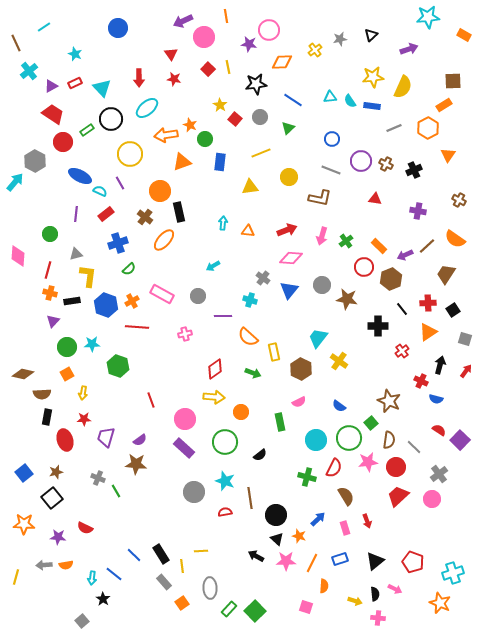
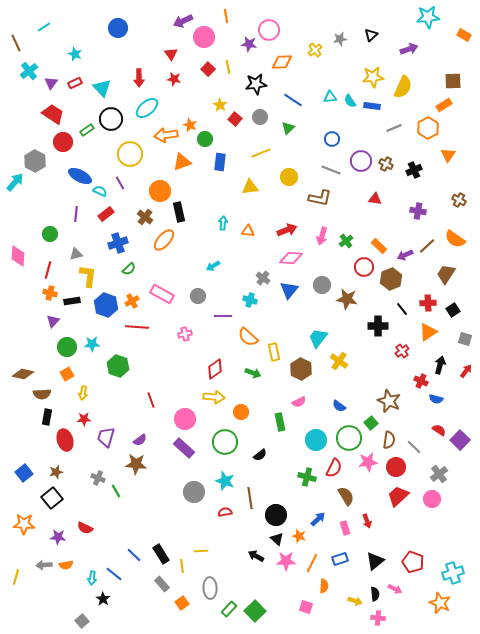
purple triangle at (51, 86): moved 3 px up; rotated 24 degrees counterclockwise
gray rectangle at (164, 582): moved 2 px left, 2 px down
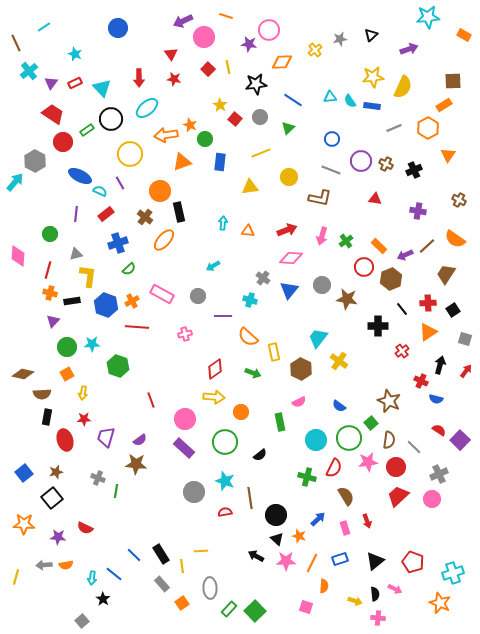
orange line at (226, 16): rotated 64 degrees counterclockwise
gray cross at (439, 474): rotated 12 degrees clockwise
green line at (116, 491): rotated 40 degrees clockwise
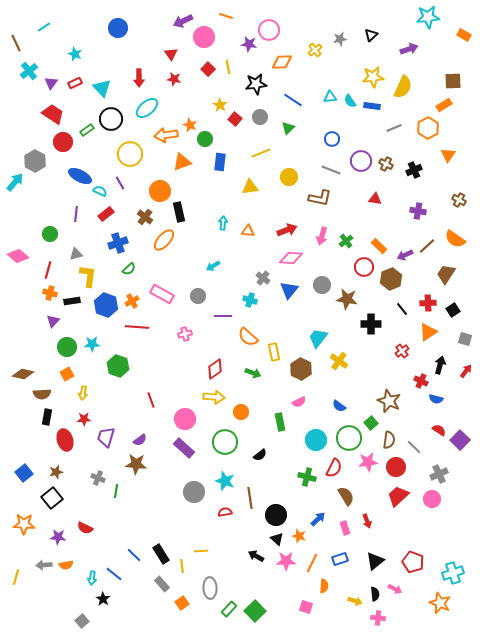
pink diamond at (18, 256): rotated 55 degrees counterclockwise
black cross at (378, 326): moved 7 px left, 2 px up
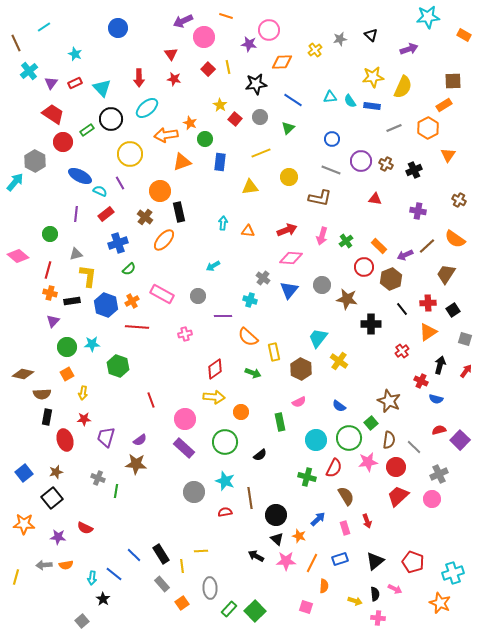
black triangle at (371, 35): rotated 32 degrees counterclockwise
orange star at (190, 125): moved 2 px up
red semicircle at (439, 430): rotated 48 degrees counterclockwise
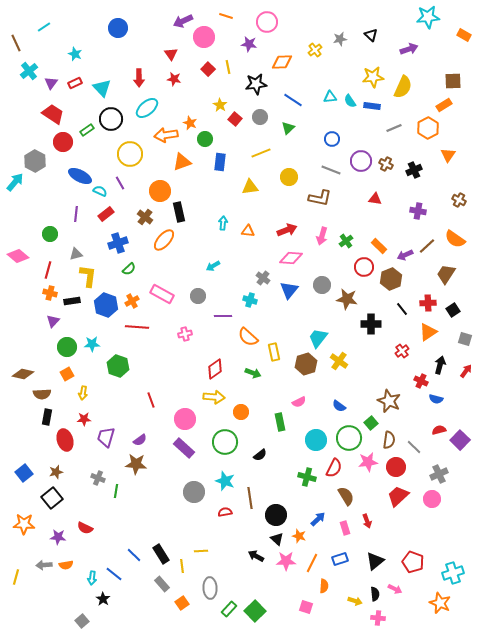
pink circle at (269, 30): moved 2 px left, 8 px up
brown hexagon at (301, 369): moved 5 px right, 5 px up; rotated 15 degrees clockwise
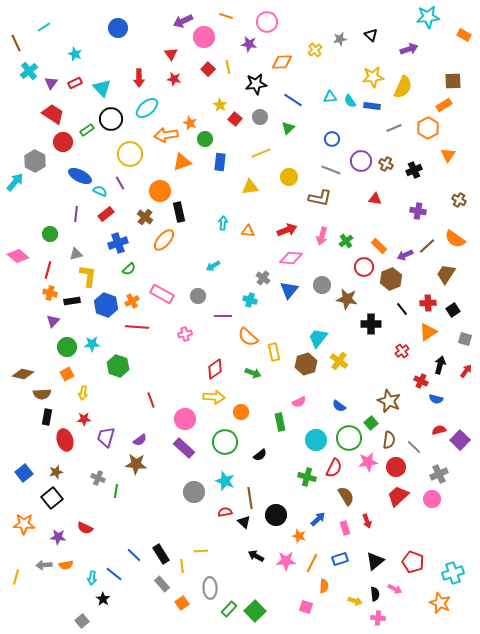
black triangle at (277, 539): moved 33 px left, 17 px up
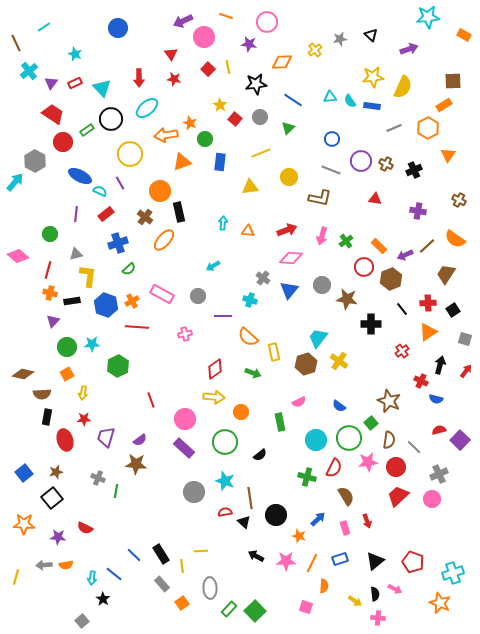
green hexagon at (118, 366): rotated 15 degrees clockwise
yellow arrow at (355, 601): rotated 16 degrees clockwise
